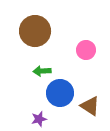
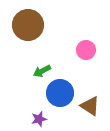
brown circle: moved 7 px left, 6 px up
green arrow: rotated 24 degrees counterclockwise
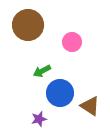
pink circle: moved 14 px left, 8 px up
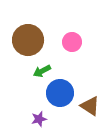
brown circle: moved 15 px down
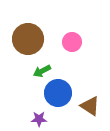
brown circle: moved 1 px up
blue circle: moved 2 px left
purple star: rotated 14 degrees clockwise
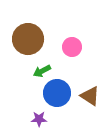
pink circle: moved 5 px down
blue circle: moved 1 px left
brown triangle: moved 10 px up
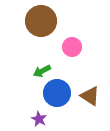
brown circle: moved 13 px right, 18 px up
purple star: rotated 28 degrees clockwise
